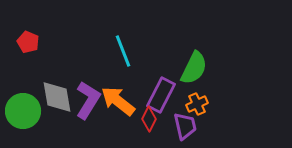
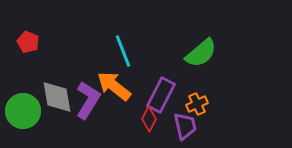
green semicircle: moved 7 px right, 15 px up; rotated 24 degrees clockwise
orange arrow: moved 4 px left, 15 px up
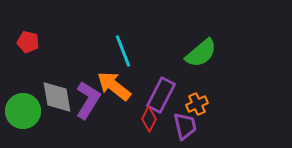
red pentagon: rotated 10 degrees counterclockwise
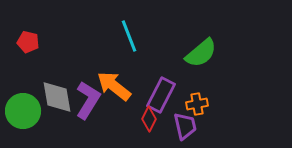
cyan line: moved 6 px right, 15 px up
orange cross: rotated 15 degrees clockwise
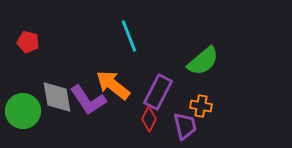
green semicircle: moved 2 px right, 8 px down
orange arrow: moved 1 px left, 1 px up
purple rectangle: moved 3 px left, 3 px up
purple L-shape: rotated 114 degrees clockwise
orange cross: moved 4 px right, 2 px down; rotated 20 degrees clockwise
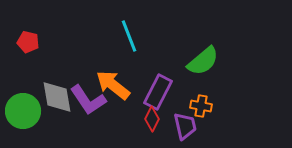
red diamond: moved 3 px right
